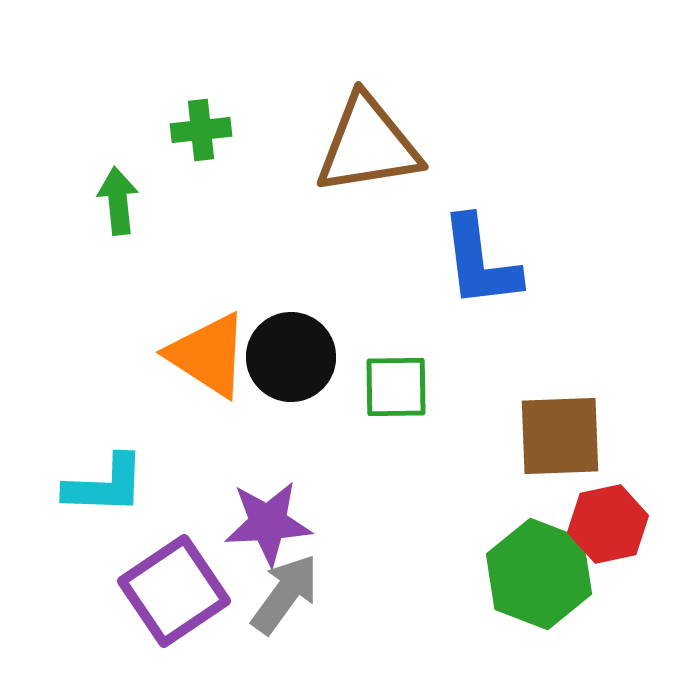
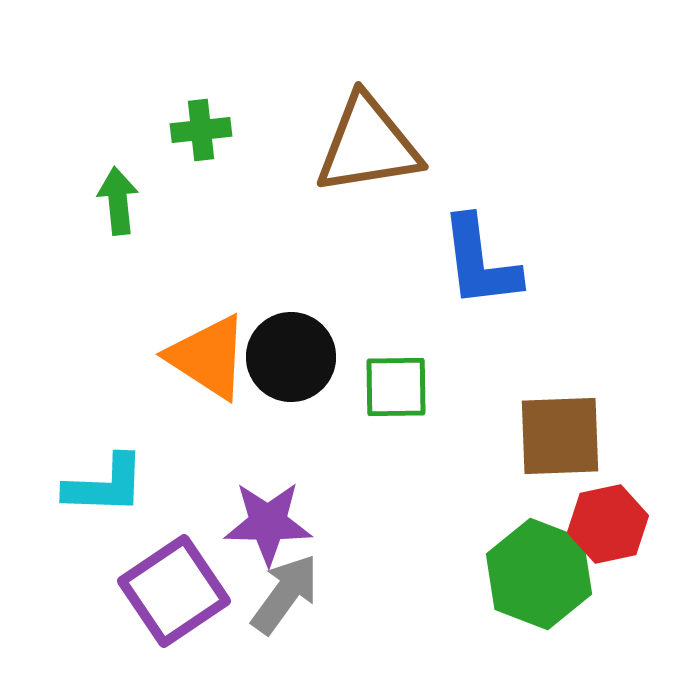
orange triangle: moved 2 px down
purple star: rotated 4 degrees clockwise
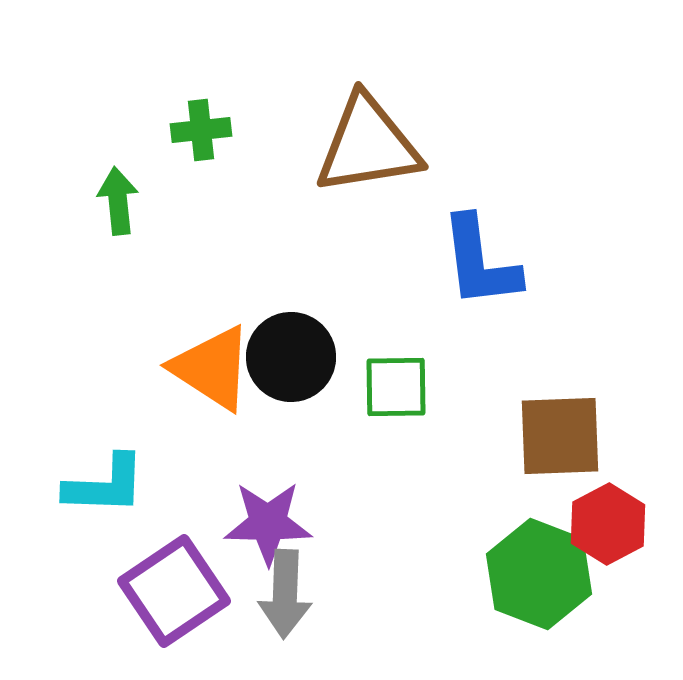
orange triangle: moved 4 px right, 11 px down
red hexagon: rotated 16 degrees counterclockwise
gray arrow: rotated 146 degrees clockwise
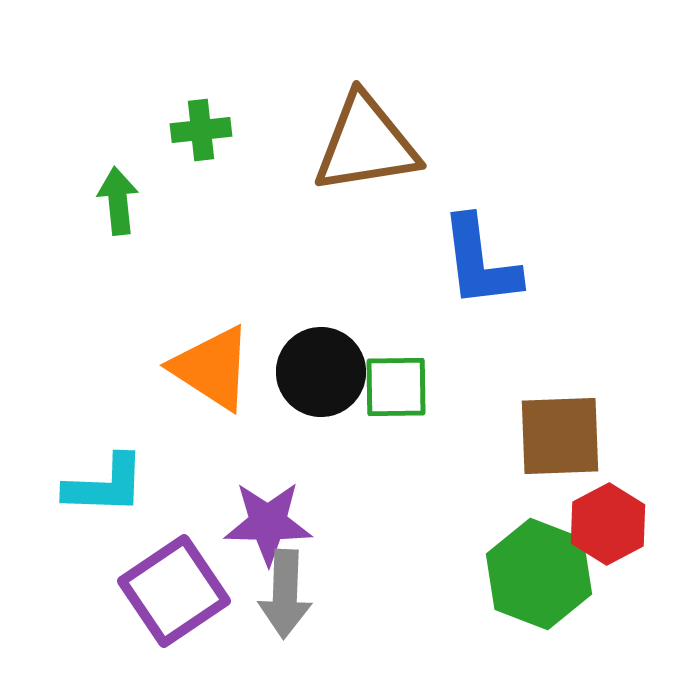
brown triangle: moved 2 px left, 1 px up
black circle: moved 30 px right, 15 px down
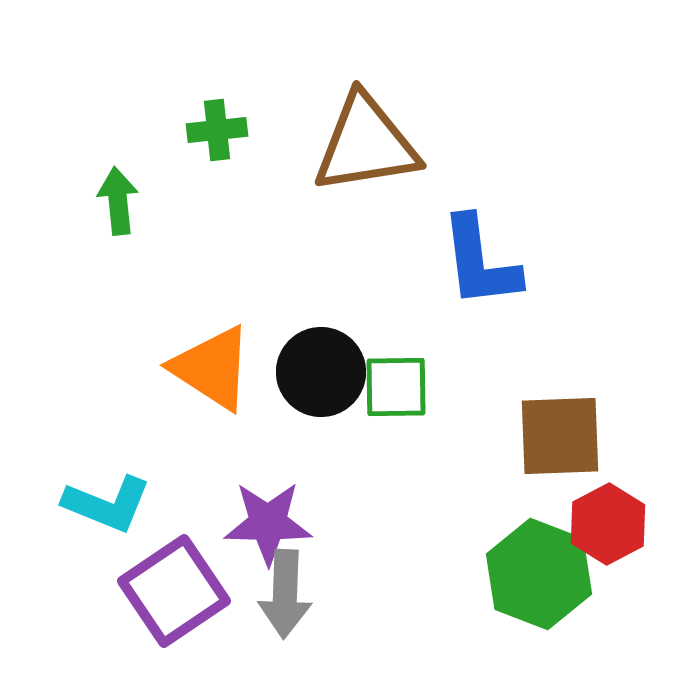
green cross: moved 16 px right
cyan L-shape: moved 2 px right, 19 px down; rotated 20 degrees clockwise
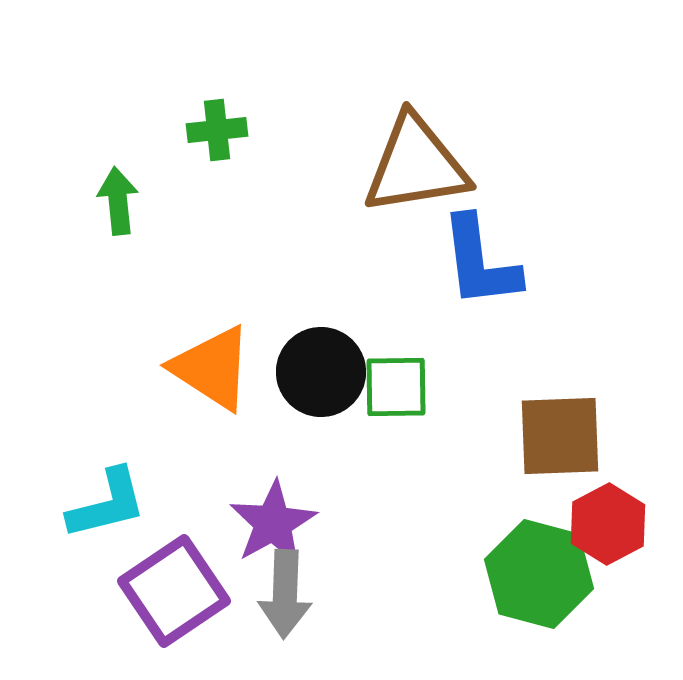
brown triangle: moved 50 px right, 21 px down
cyan L-shape: rotated 36 degrees counterclockwise
purple star: moved 5 px right; rotated 30 degrees counterclockwise
green hexagon: rotated 6 degrees counterclockwise
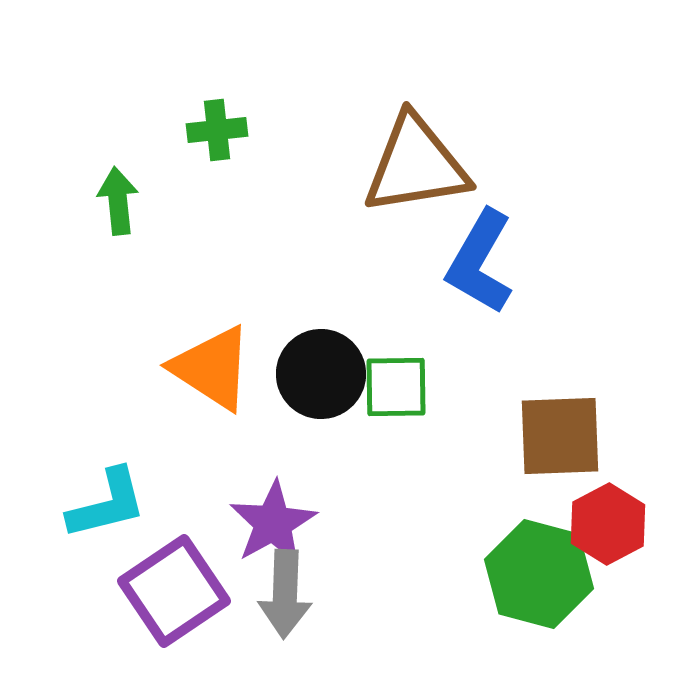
blue L-shape: rotated 37 degrees clockwise
black circle: moved 2 px down
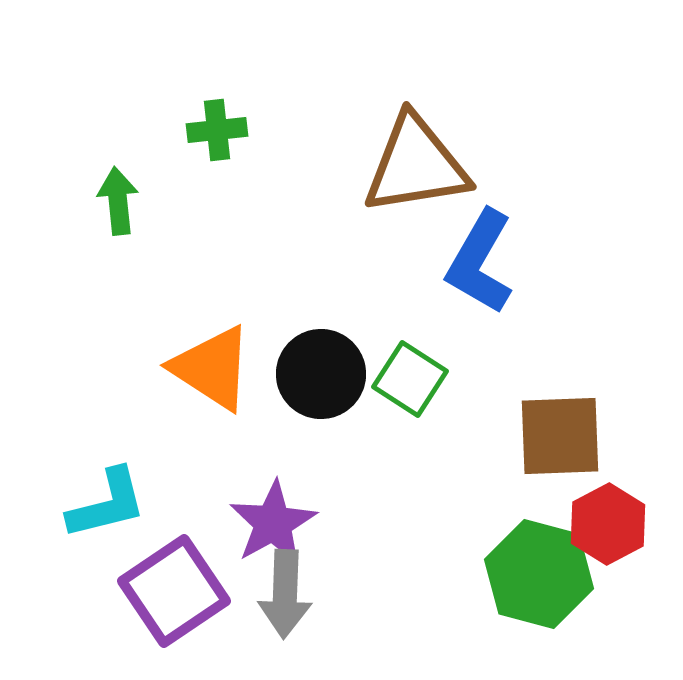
green square: moved 14 px right, 8 px up; rotated 34 degrees clockwise
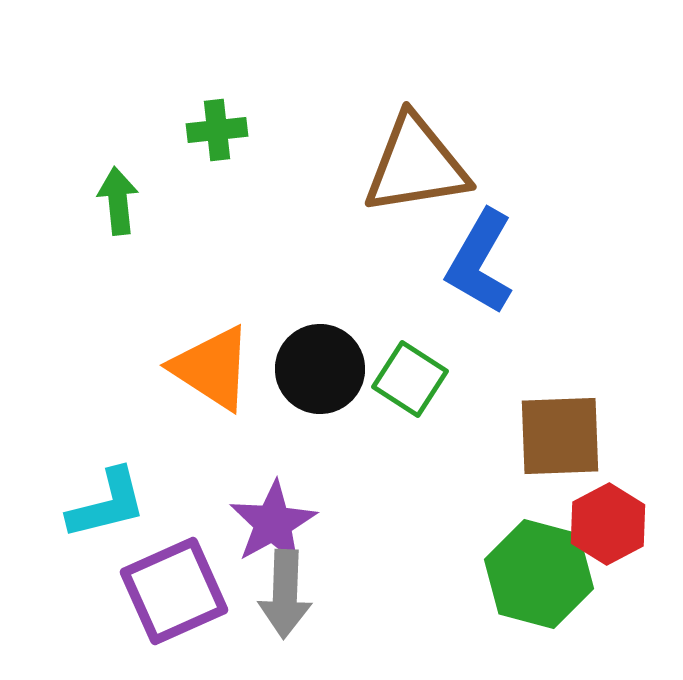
black circle: moved 1 px left, 5 px up
purple square: rotated 10 degrees clockwise
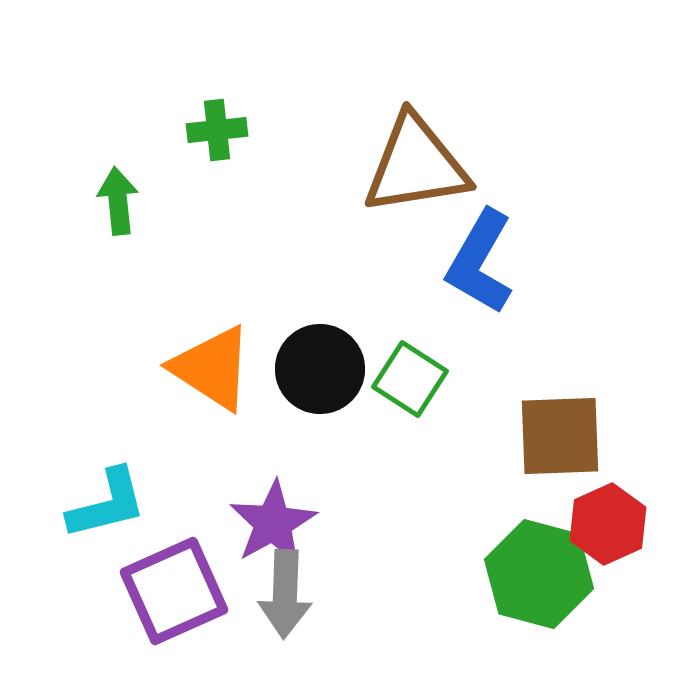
red hexagon: rotated 4 degrees clockwise
